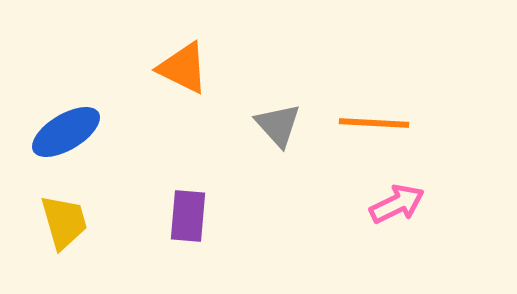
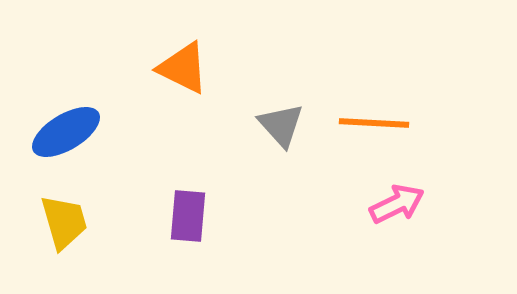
gray triangle: moved 3 px right
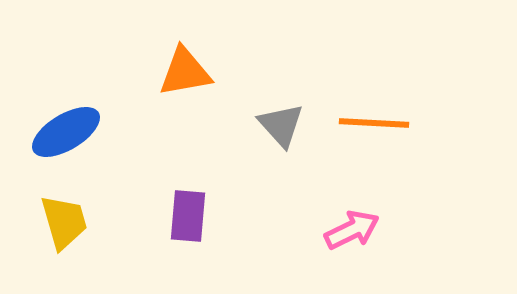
orange triangle: moved 2 px right, 4 px down; rotated 36 degrees counterclockwise
pink arrow: moved 45 px left, 26 px down
